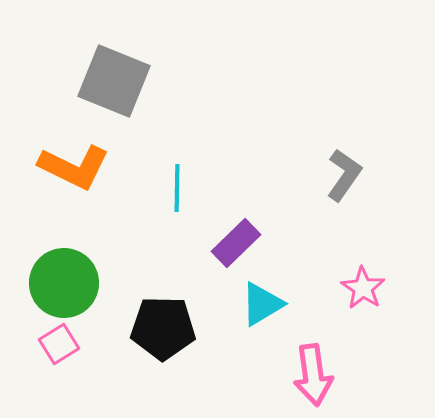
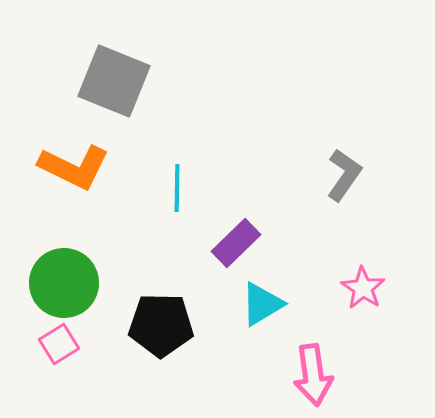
black pentagon: moved 2 px left, 3 px up
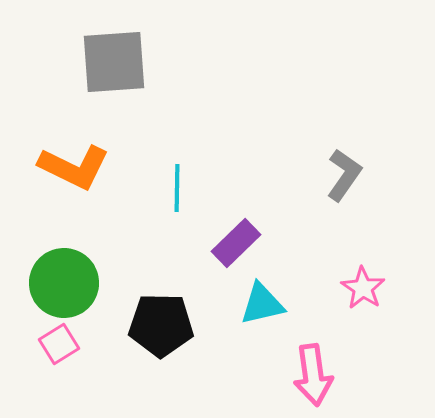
gray square: moved 19 px up; rotated 26 degrees counterclockwise
cyan triangle: rotated 18 degrees clockwise
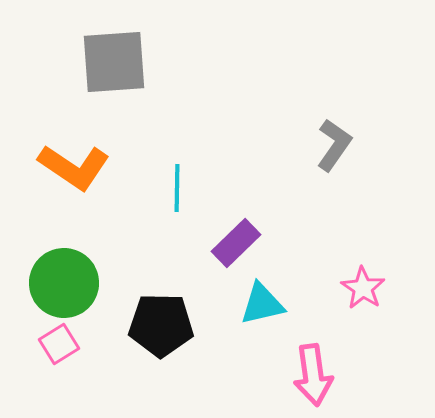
orange L-shape: rotated 8 degrees clockwise
gray L-shape: moved 10 px left, 30 px up
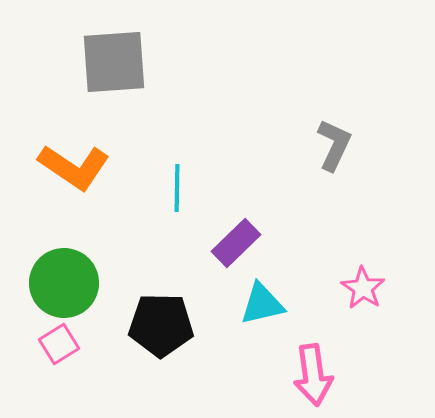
gray L-shape: rotated 10 degrees counterclockwise
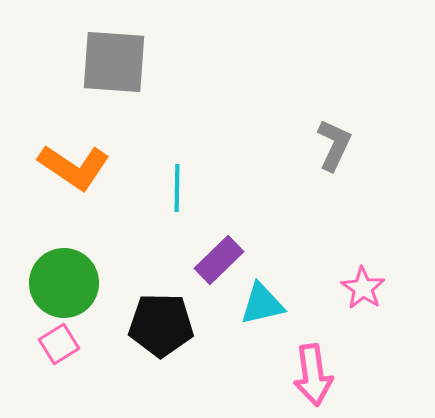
gray square: rotated 8 degrees clockwise
purple rectangle: moved 17 px left, 17 px down
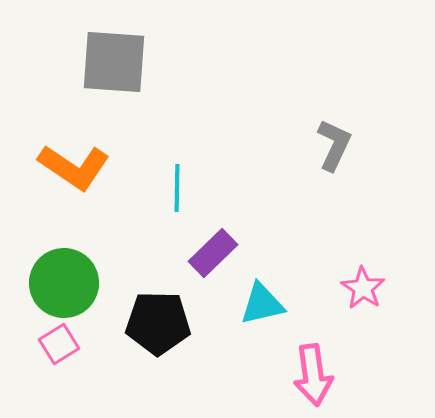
purple rectangle: moved 6 px left, 7 px up
black pentagon: moved 3 px left, 2 px up
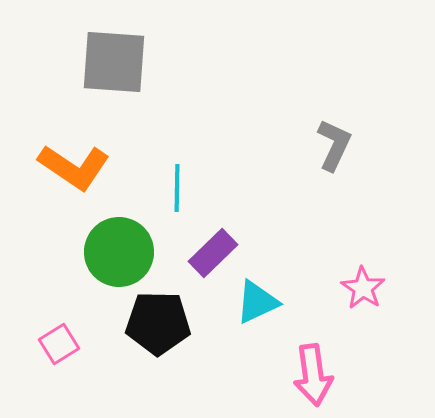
green circle: moved 55 px right, 31 px up
cyan triangle: moved 5 px left, 2 px up; rotated 12 degrees counterclockwise
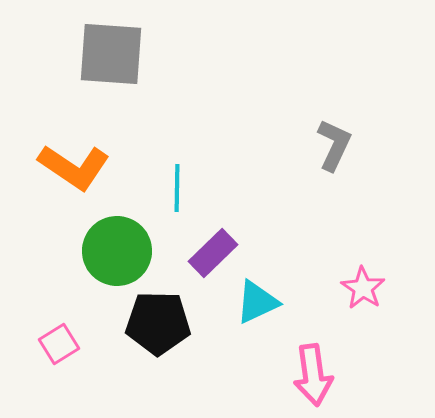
gray square: moved 3 px left, 8 px up
green circle: moved 2 px left, 1 px up
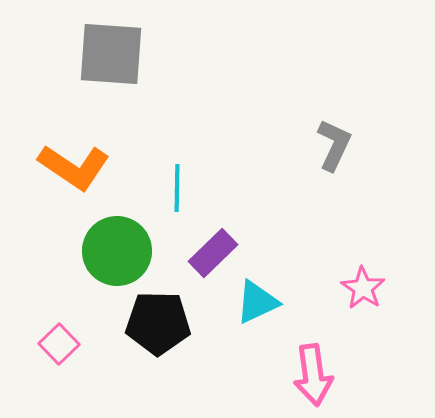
pink square: rotated 12 degrees counterclockwise
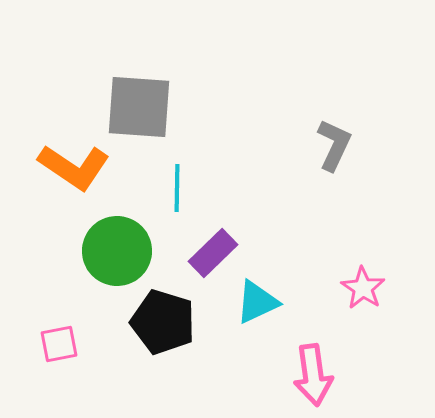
gray square: moved 28 px right, 53 px down
black pentagon: moved 5 px right, 1 px up; rotated 16 degrees clockwise
pink square: rotated 33 degrees clockwise
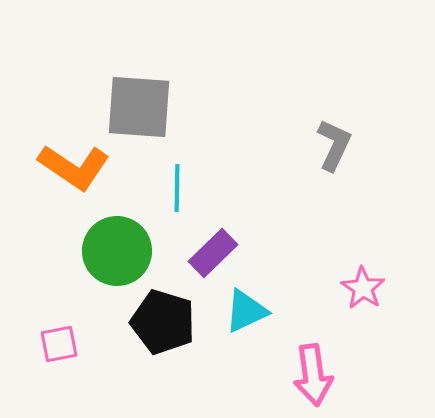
cyan triangle: moved 11 px left, 9 px down
